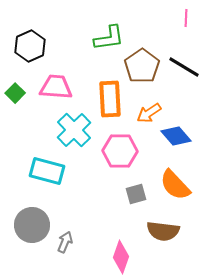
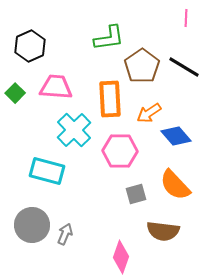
gray arrow: moved 8 px up
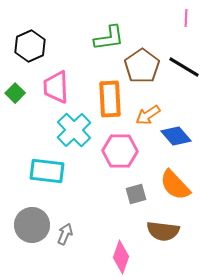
pink trapezoid: rotated 96 degrees counterclockwise
orange arrow: moved 1 px left, 2 px down
cyan rectangle: rotated 8 degrees counterclockwise
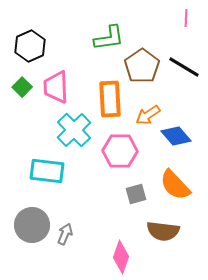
green square: moved 7 px right, 6 px up
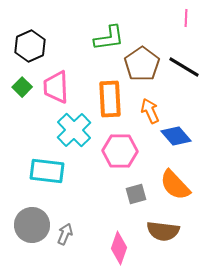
brown pentagon: moved 2 px up
orange arrow: moved 2 px right, 4 px up; rotated 100 degrees clockwise
pink diamond: moved 2 px left, 9 px up
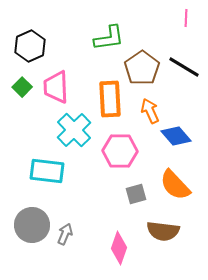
brown pentagon: moved 4 px down
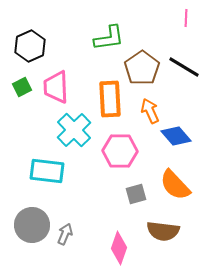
green square: rotated 18 degrees clockwise
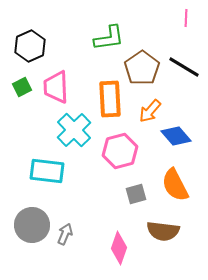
orange arrow: rotated 115 degrees counterclockwise
pink hexagon: rotated 16 degrees counterclockwise
orange semicircle: rotated 16 degrees clockwise
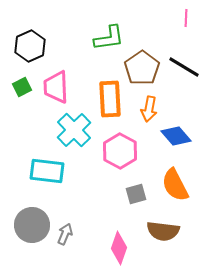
orange arrow: moved 1 px left, 2 px up; rotated 30 degrees counterclockwise
pink hexagon: rotated 16 degrees counterclockwise
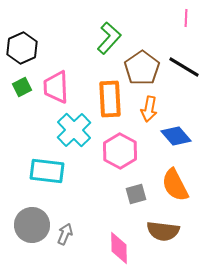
green L-shape: rotated 40 degrees counterclockwise
black hexagon: moved 8 px left, 2 px down
pink diamond: rotated 20 degrees counterclockwise
